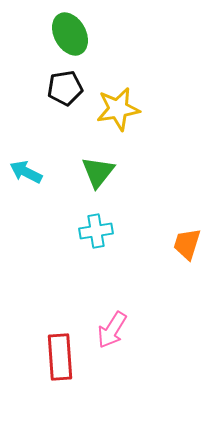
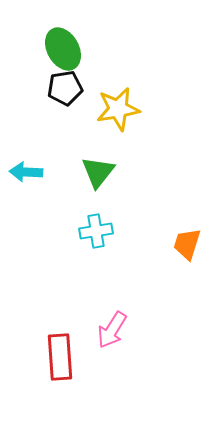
green ellipse: moved 7 px left, 15 px down
cyan arrow: rotated 24 degrees counterclockwise
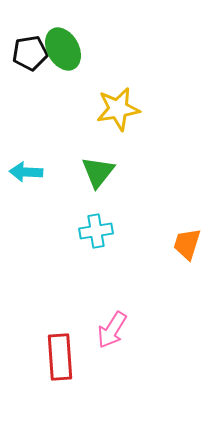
black pentagon: moved 35 px left, 35 px up
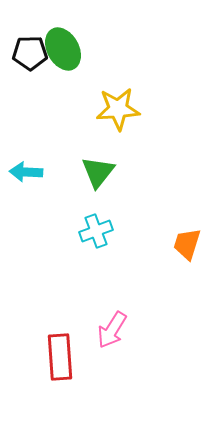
black pentagon: rotated 8 degrees clockwise
yellow star: rotated 6 degrees clockwise
cyan cross: rotated 12 degrees counterclockwise
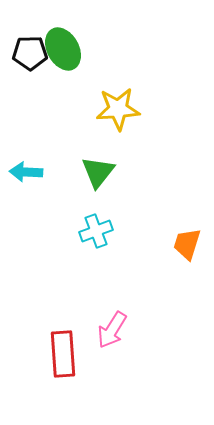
red rectangle: moved 3 px right, 3 px up
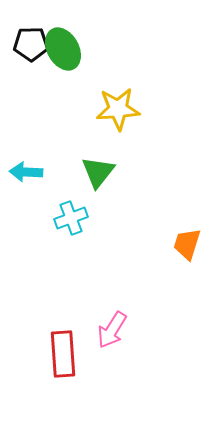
black pentagon: moved 1 px right, 9 px up
cyan cross: moved 25 px left, 13 px up
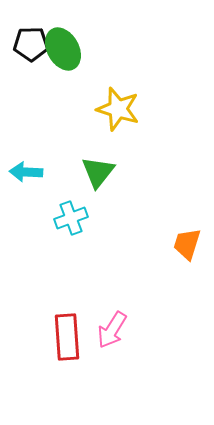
yellow star: rotated 21 degrees clockwise
red rectangle: moved 4 px right, 17 px up
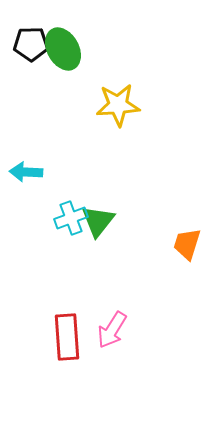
yellow star: moved 4 px up; rotated 21 degrees counterclockwise
green triangle: moved 49 px down
